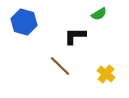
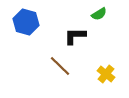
blue hexagon: moved 2 px right
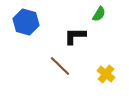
green semicircle: rotated 28 degrees counterclockwise
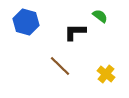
green semicircle: moved 1 px right, 2 px down; rotated 84 degrees counterclockwise
black L-shape: moved 4 px up
